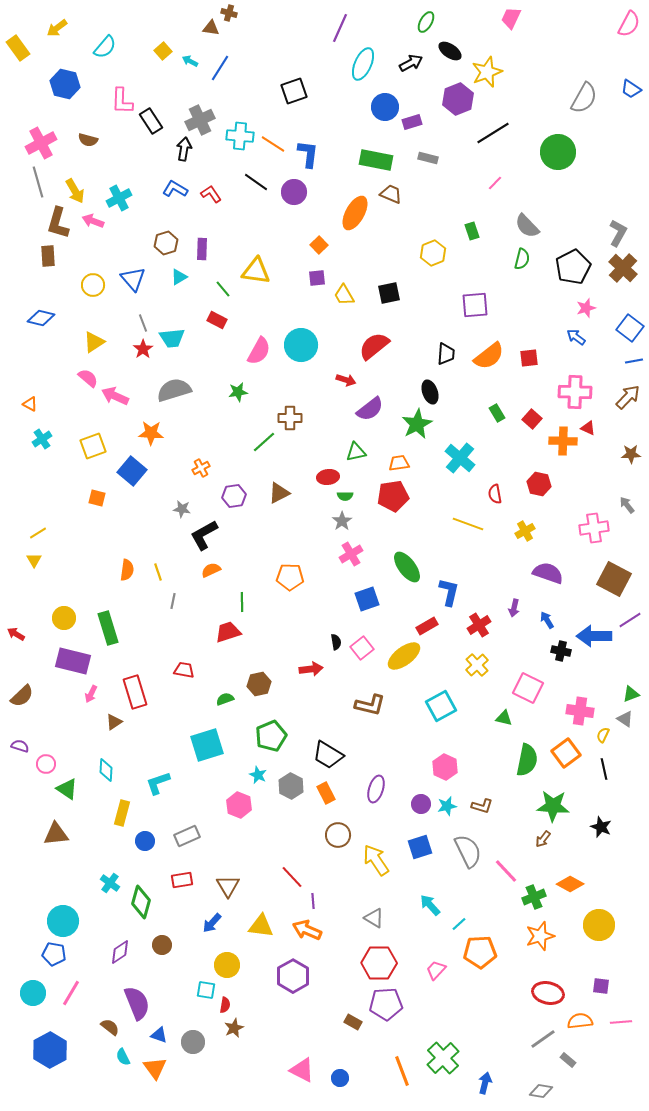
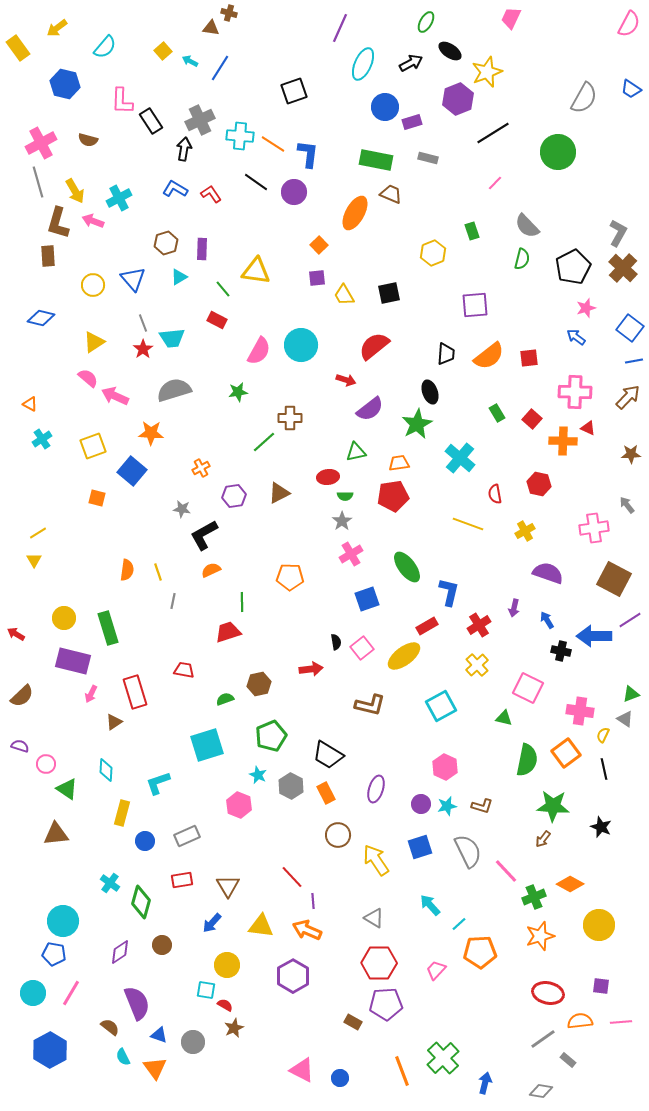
red semicircle at (225, 1005): rotated 70 degrees counterclockwise
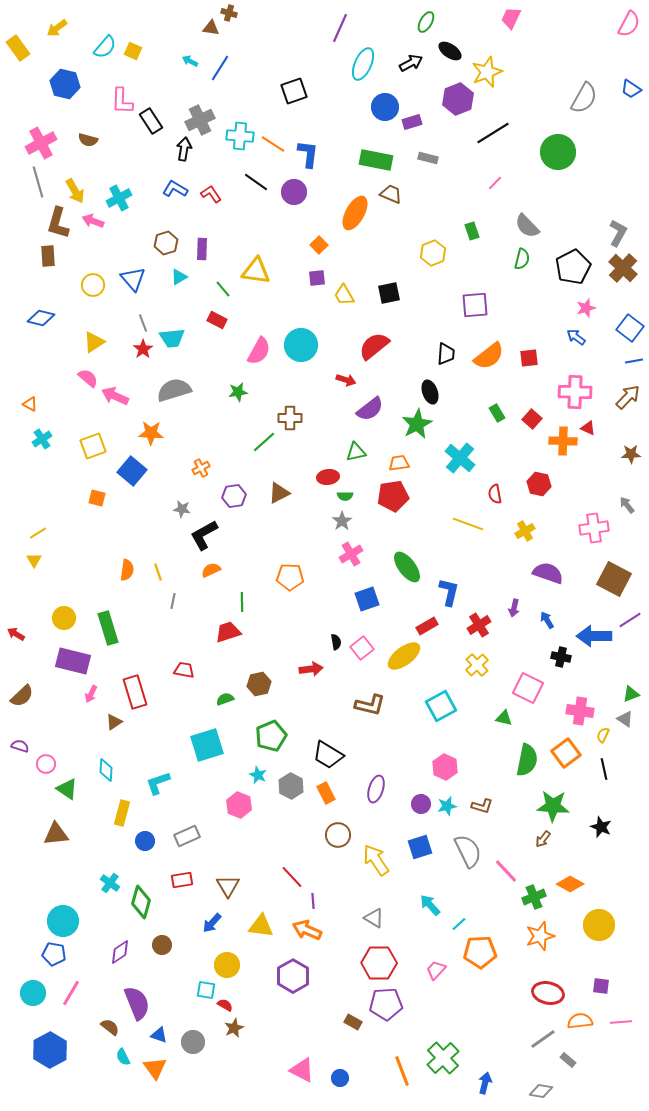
yellow square at (163, 51): moved 30 px left; rotated 24 degrees counterclockwise
black cross at (561, 651): moved 6 px down
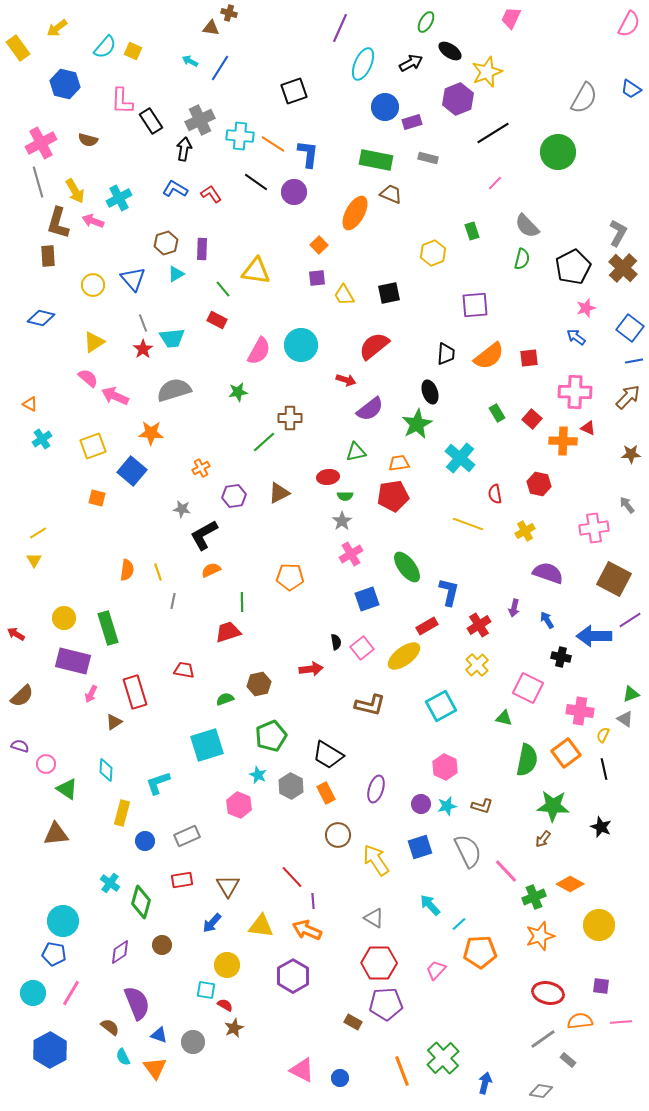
cyan triangle at (179, 277): moved 3 px left, 3 px up
